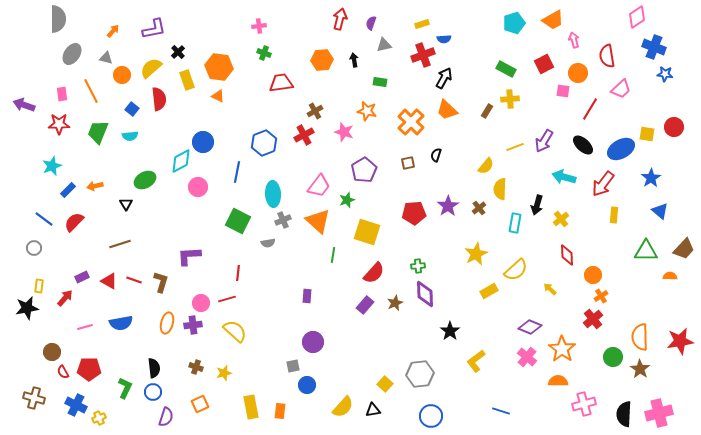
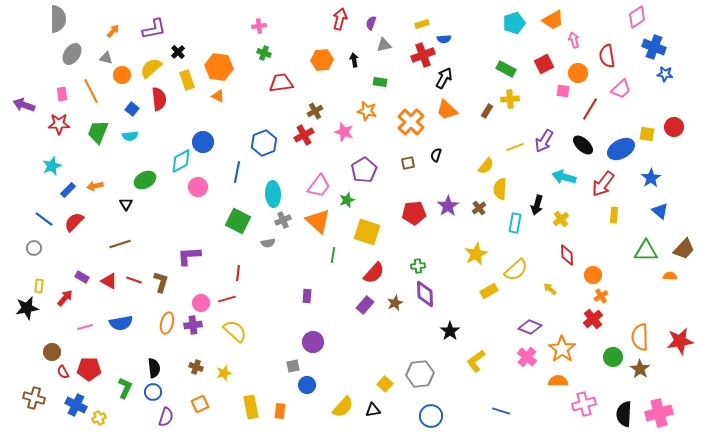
purple rectangle at (82, 277): rotated 56 degrees clockwise
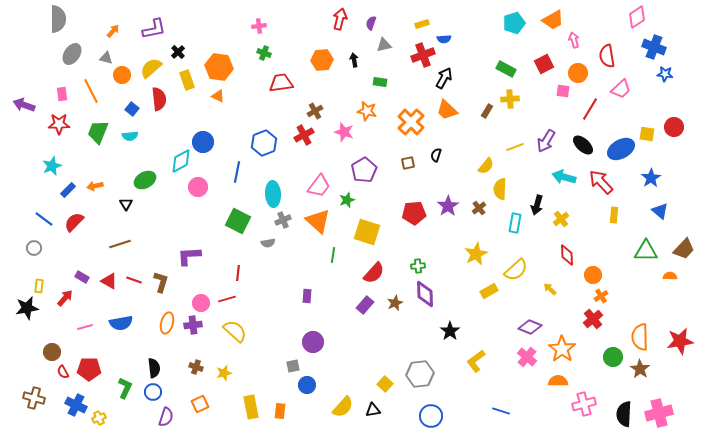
purple arrow at (544, 141): moved 2 px right
red arrow at (603, 184): moved 2 px left, 2 px up; rotated 100 degrees clockwise
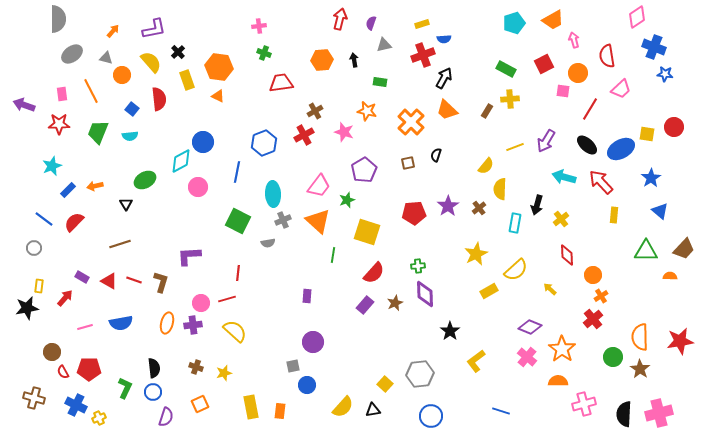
gray ellipse at (72, 54): rotated 20 degrees clockwise
yellow semicircle at (151, 68): moved 6 px up; rotated 90 degrees clockwise
black ellipse at (583, 145): moved 4 px right
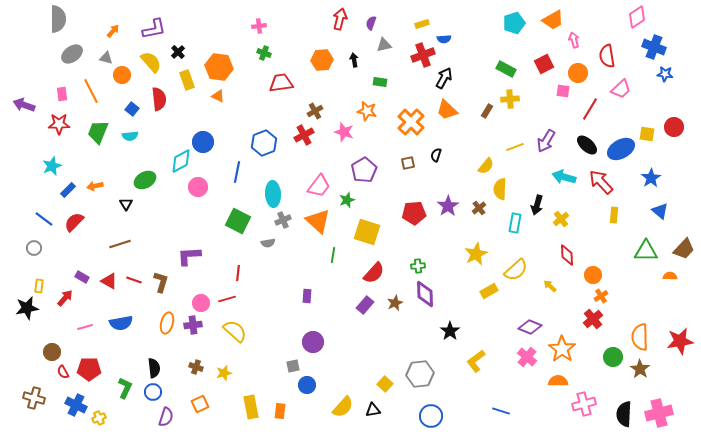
yellow arrow at (550, 289): moved 3 px up
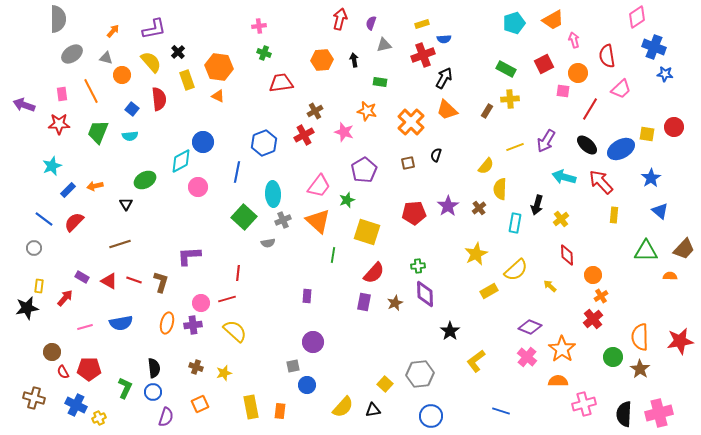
green square at (238, 221): moved 6 px right, 4 px up; rotated 15 degrees clockwise
purple rectangle at (365, 305): moved 1 px left, 3 px up; rotated 30 degrees counterclockwise
